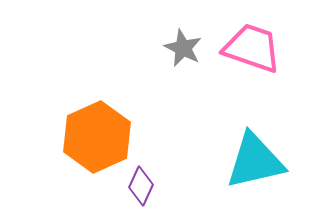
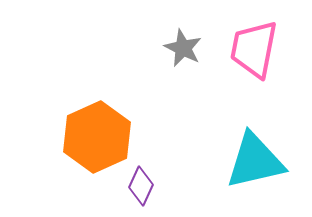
pink trapezoid: moved 2 px right, 1 px down; rotated 98 degrees counterclockwise
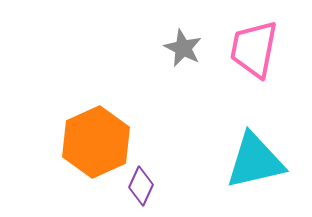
orange hexagon: moved 1 px left, 5 px down
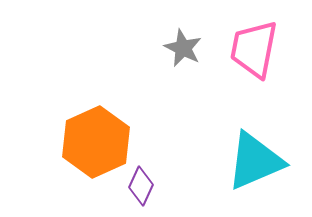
cyan triangle: rotated 10 degrees counterclockwise
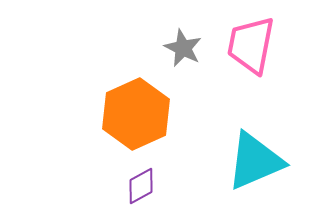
pink trapezoid: moved 3 px left, 4 px up
orange hexagon: moved 40 px right, 28 px up
purple diamond: rotated 36 degrees clockwise
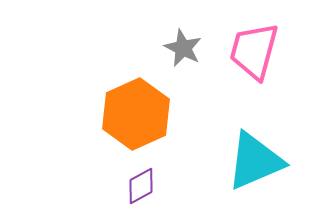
pink trapezoid: moved 3 px right, 6 px down; rotated 4 degrees clockwise
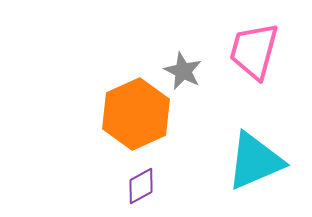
gray star: moved 23 px down
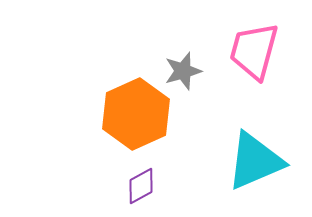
gray star: rotated 30 degrees clockwise
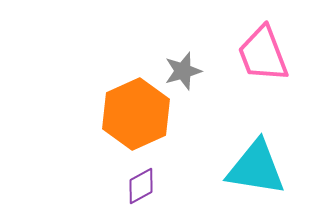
pink trapezoid: moved 9 px right, 3 px down; rotated 36 degrees counterclockwise
cyan triangle: moved 1 px right, 7 px down; rotated 32 degrees clockwise
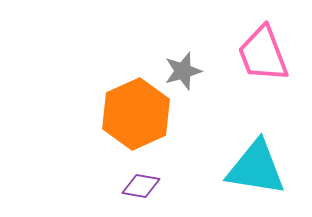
purple diamond: rotated 39 degrees clockwise
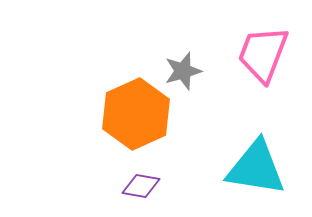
pink trapezoid: rotated 42 degrees clockwise
